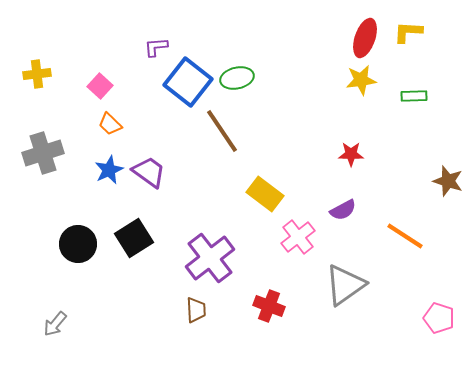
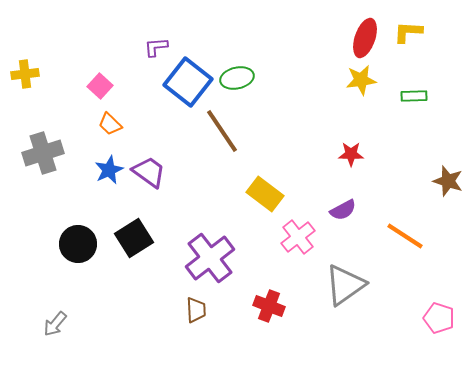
yellow cross: moved 12 px left
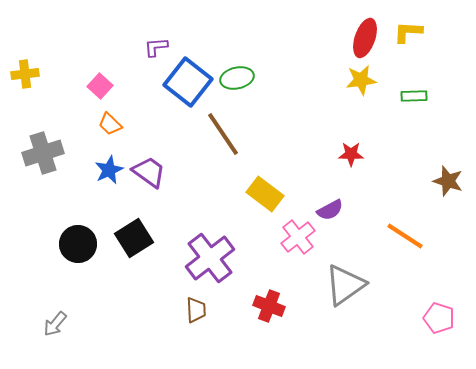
brown line: moved 1 px right, 3 px down
purple semicircle: moved 13 px left
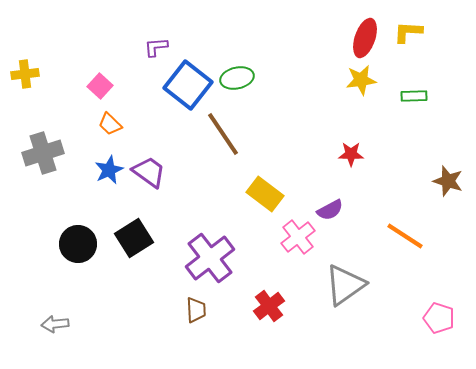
blue square: moved 3 px down
red cross: rotated 32 degrees clockwise
gray arrow: rotated 44 degrees clockwise
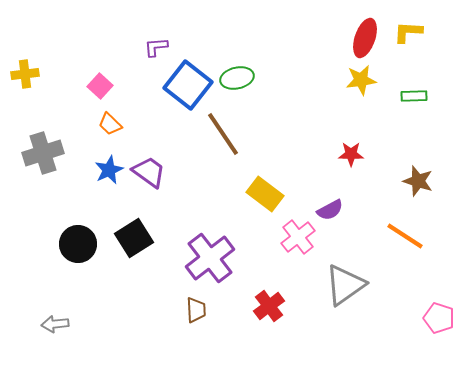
brown star: moved 30 px left
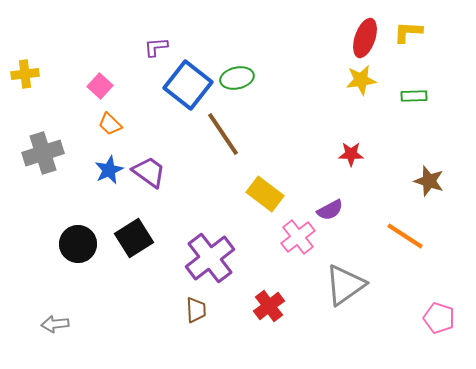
brown star: moved 11 px right
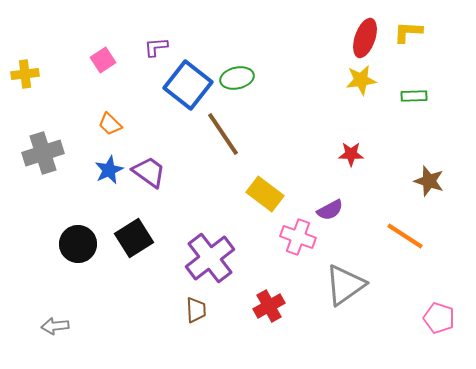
pink square: moved 3 px right, 26 px up; rotated 15 degrees clockwise
pink cross: rotated 32 degrees counterclockwise
red cross: rotated 8 degrees clockwise
gray arrow: moved 2 px down
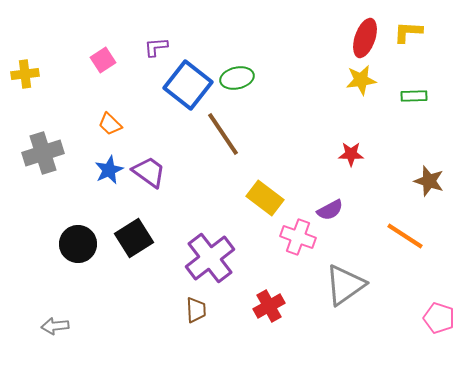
yellow rectangle: moved 4 px down
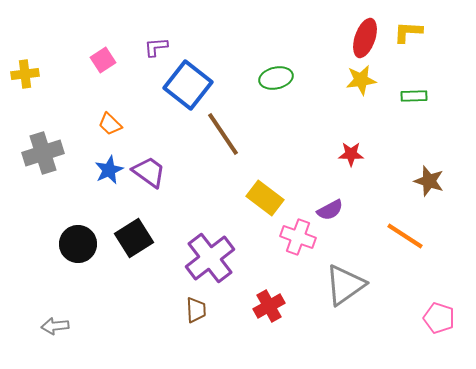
green ellipse: moved 39 px right
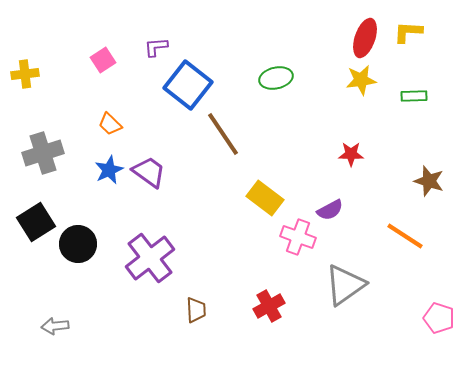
black square: moved 98 px left, 16 px up
purple cross: moved 60 px left
